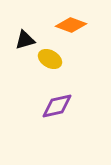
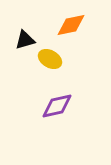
orange diamond: rotated 32 degrees counterclockwise
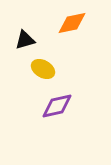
orange diamond: moved 1 px right, 2 px up
yellow ellipse: moved 7 px left, 10 px down
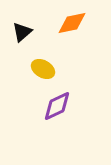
black triangle: moved 3 px left, 8 px up; rotated 25 degrees counterclockwise
purple diamond: rotated 12 degrees counterclockwise
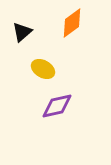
orange diamond: rotated 24 degrees counterclockwise
purple diamond: rotated 12 degrees clockwise
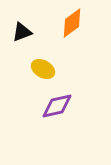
black triangle: rotated 20 degrees clockwise
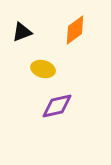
orange diamond: moved 3 px right, 7 px down
yellow ellipse: rotated 15 degrees counterclockwise
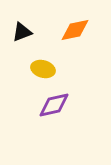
orange diamond: rotated 24 degrees clockwise
purple diamond: moved 3 px left, 1 px up
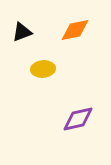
yellow ellipse: rotated 20 degrees counterclockwise
purple diamond: moved 24 px right, 14 px down
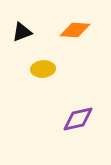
orange diamond: rotated 16 degrees clockwise
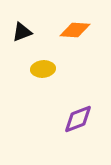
purple diamond: rotated 8 degrees counterclockwise
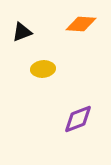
orange diamond: moved 6 px right, 6 px up
